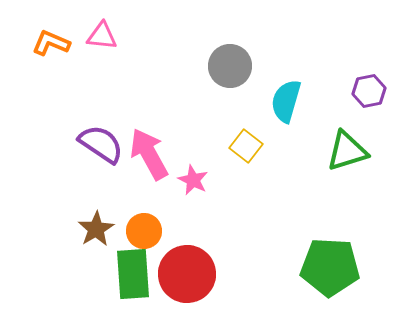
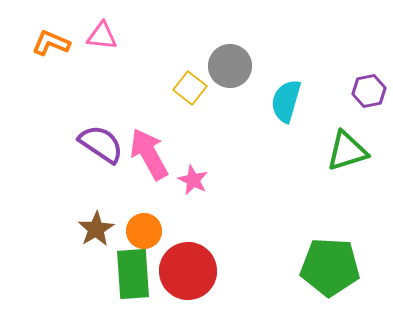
yellow square: moved 56 px left, 58 px up
red circle: moved 1 px right, 3 px up
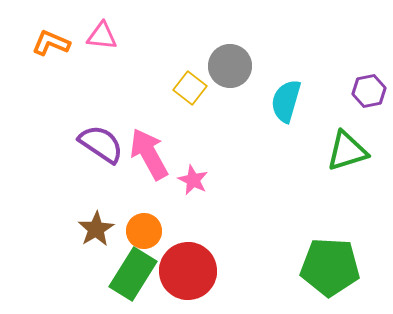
green rectangle: rotated 36 degrees clockwise
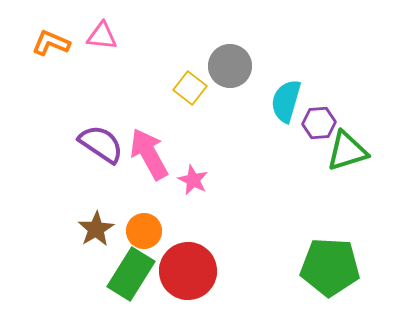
purple hexagon: moved 50 px left, 32 px down; rotated 8 degrees clockwise
green rectangle: moved 2 px left
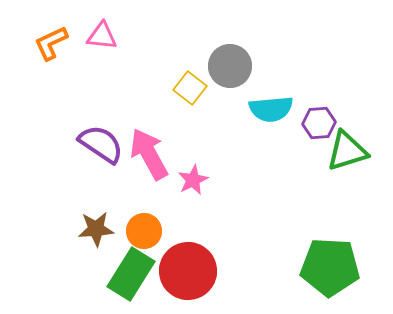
orange L-shape: rotated 48 degrees counterclockwise
cyan semicircle: moved 15 px left, 8 px down; rotated 111 degrees counterclockwise
pink star: rotated 20 degrees clockwise
brown star: rotated 27 degrees clockwise
